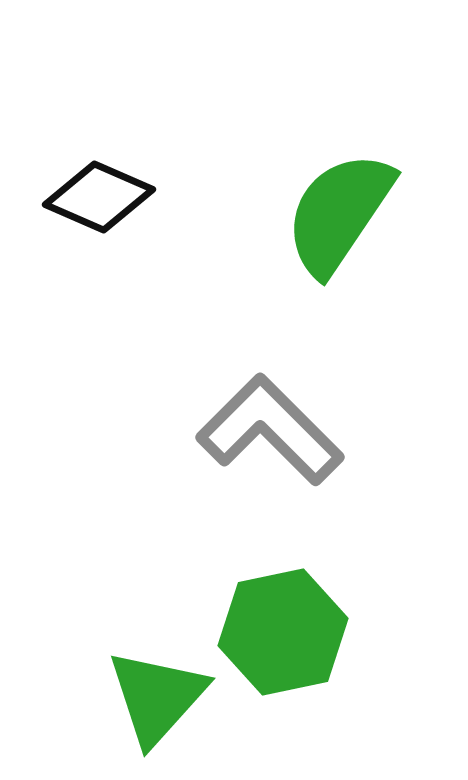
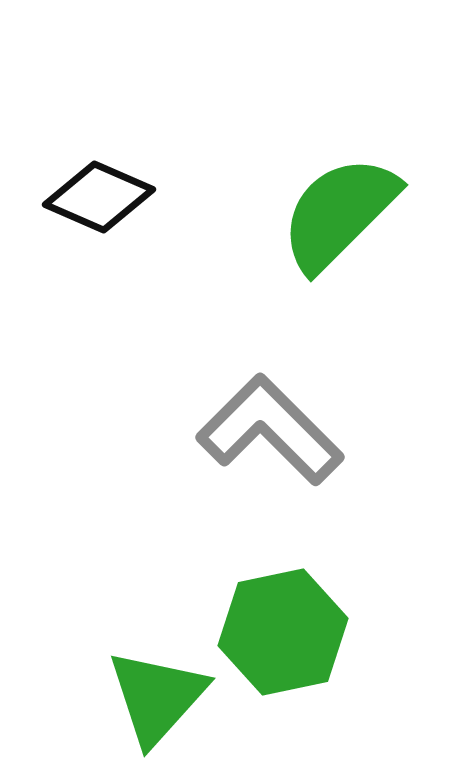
green semicircle: rotated 11 degrees clockwise
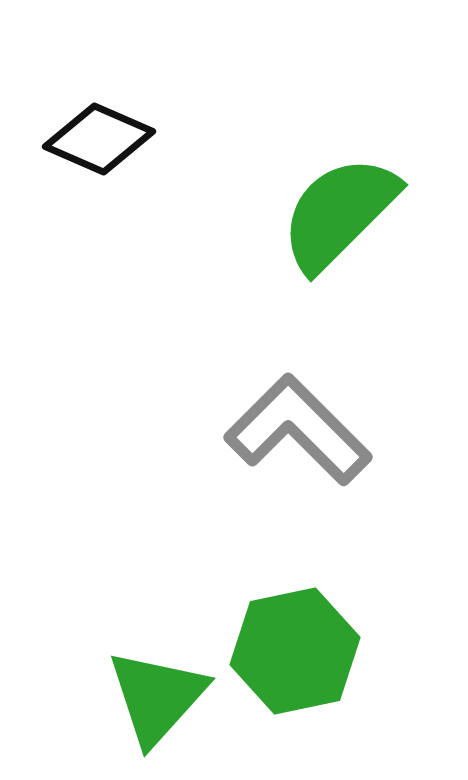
black diamond: moved 58 px up
gray L-shape: moved 28 px right
green hexagon: moved 12 px right, 19 px down
